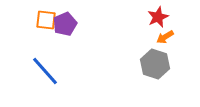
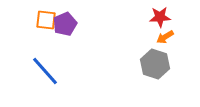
red star: moved 2 px right; rotated 20 degrees clockwise
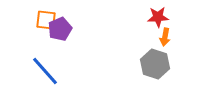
red star: moved 2 px left
purple pentagon: moved 5 px left, 5 px down
orange arrow: rotated 48 degrees counterclockwise
